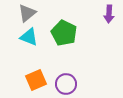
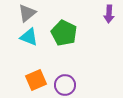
purple circle: moved 1 px left, 1 px down
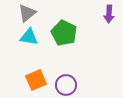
cyan triangle: rotated 12 degrees counterclockwise
purple circle: moved 1 px right
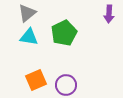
green pentagon: rotated 20 degrees clockwise
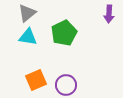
cyan triangle: moved 1 px left
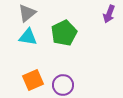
purple arrow: rotated 18 degrees clockwise
orange square: moved 3 px left
purple circle: moved 3 px left
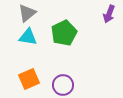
orange square: moved 4 px left, 1 px up
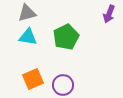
gray triangle: rotated 24 degrees clockwise
green pentagon: moved 2 px right, 4 px down
orange square: moved 4 px right
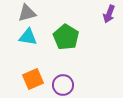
green pentagon: rotated 15 degrees counterclockwise
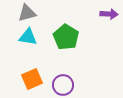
purple arrow: rotated 108 degrees counterclockwise
orange square: moved 1 px left
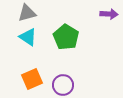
cyan triangle: rotated 24 degrees clockwise
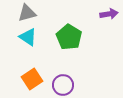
purple arrow: rotated 12 degrees counterclockwise
green pentagon: moved 3 px right
orange square: rotated 10 degrees counterclockwise
